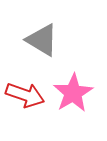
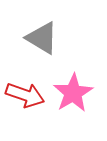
gray triangle: moved 2 px up
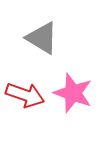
pink star: rotated 21 degrees counterclockwise
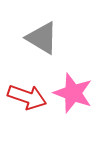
red arrow: moved 2 px right, 2 px down
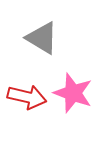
red arrow: rotated 6 degrees counterclockwise
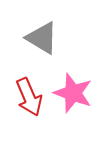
red arrow: moved 2 px right; rotated 54 degrees clockwise
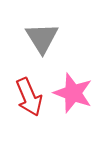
gray triangle: rotated 27 degrees clockwise
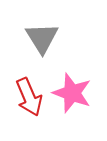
pink star: moved 1 px left
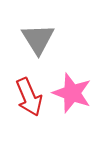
gray triangle: moved 4 px left, 1 px down
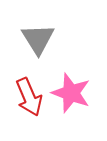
pink star: moved 1 px left
